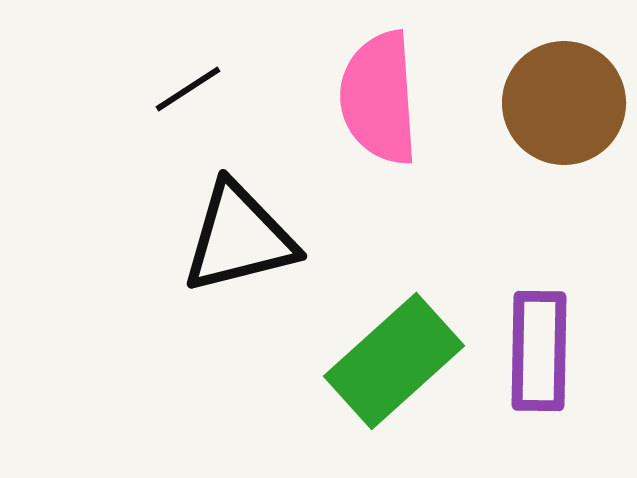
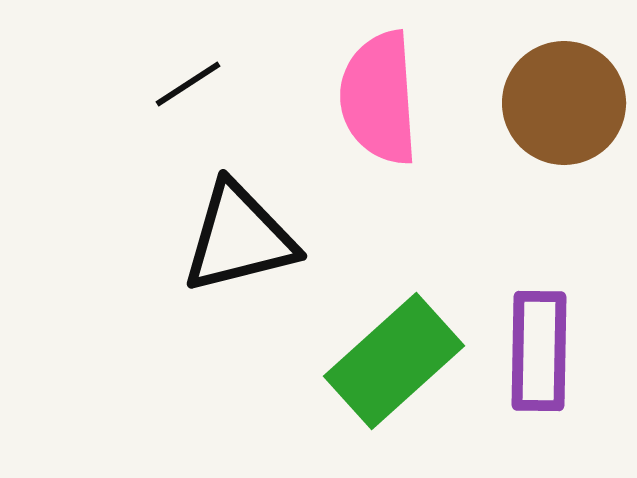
black line: moved 5 px up
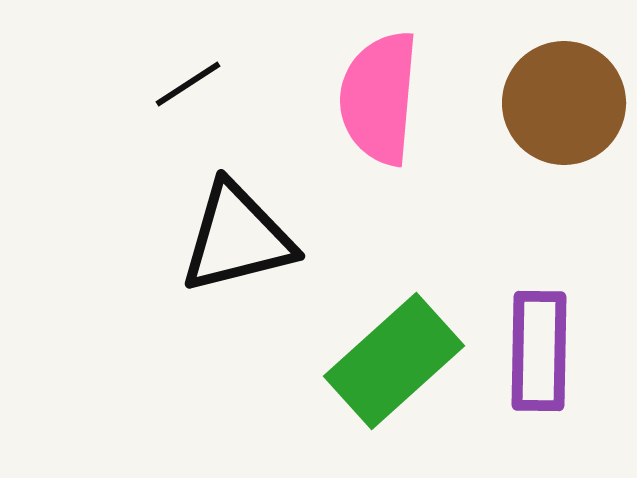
pink semicircle: rotated 9 degrees clockwise
black triangle: moved 2 px left
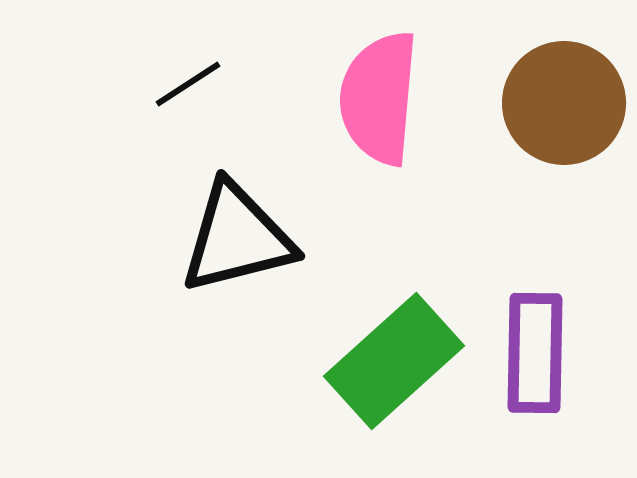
purple rectangle: moved 4 px left, 2 px down
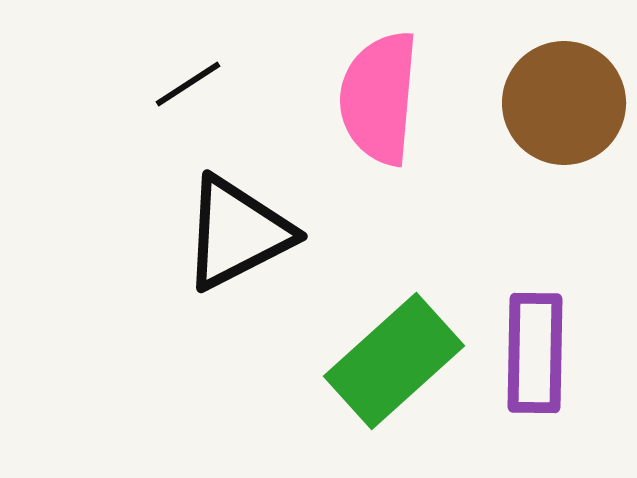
black triangle: moved 5 px up; rotated 13 degrees counterclockwise
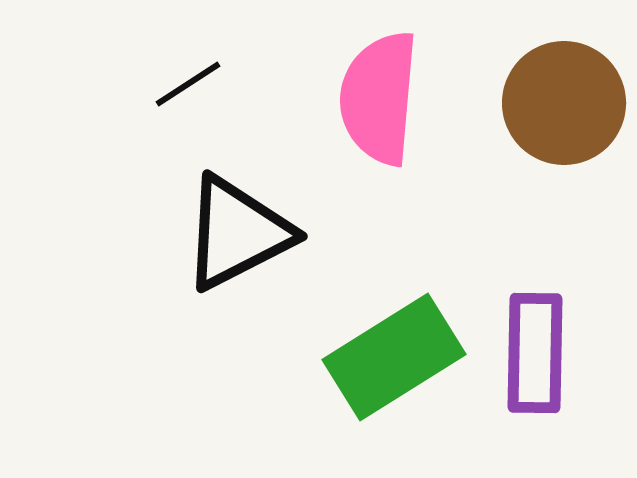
green rectangle: moved 4 px up; rotated 10 degrees clockwise
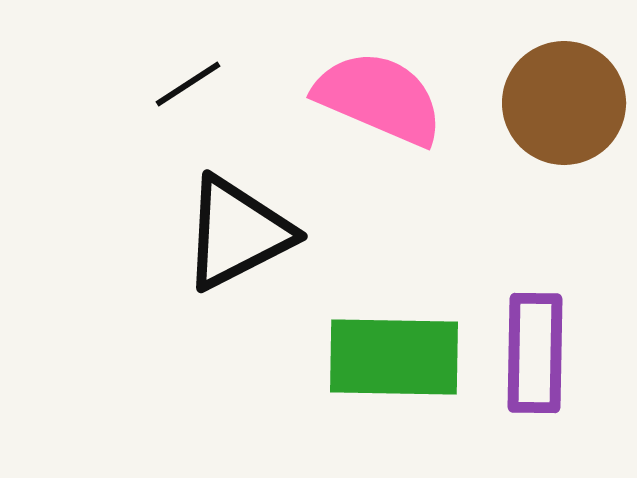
pink semicircle: rotated 108 degrees clockwise
green rectangle: rotated 33 degrees clockwise
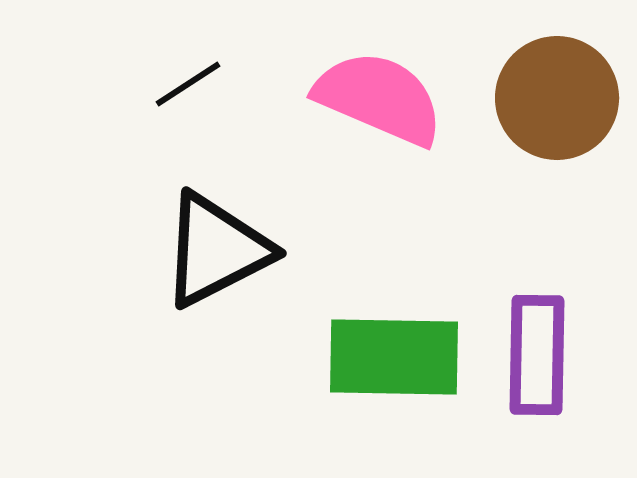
brown circle: moved 7 px left, 5 px up
black triangle: moved 21 px left, 17 px down
purple rectangle: moved 2 px right, 2 px down
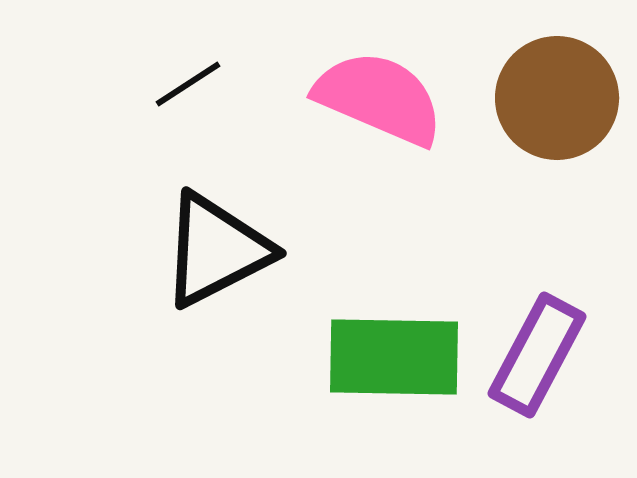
purple rectangle: rotated 27 degrees clockwise
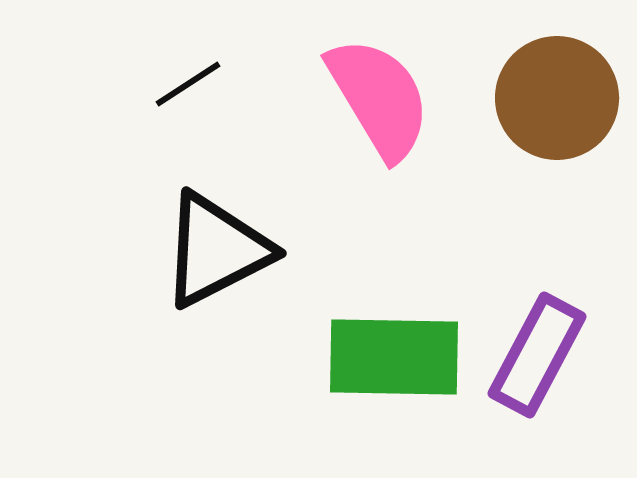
pink semicircle: rotated 36 degrees clockwise
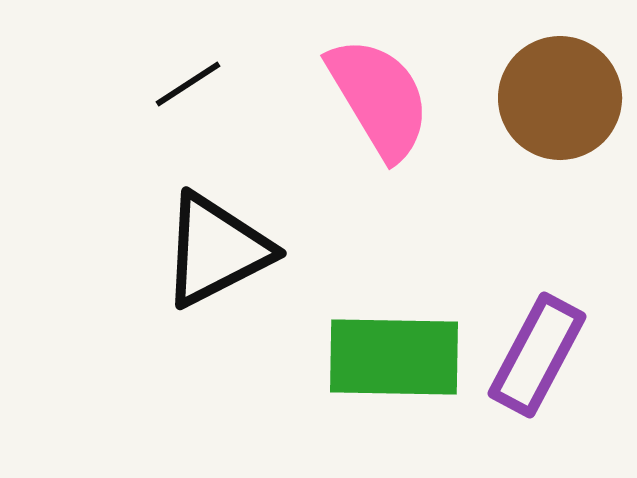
brown circle: moved 3 px right
